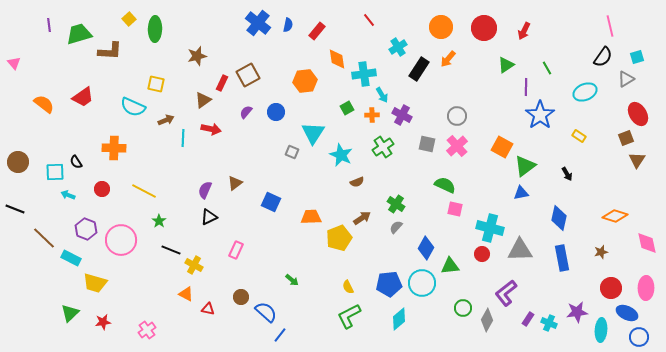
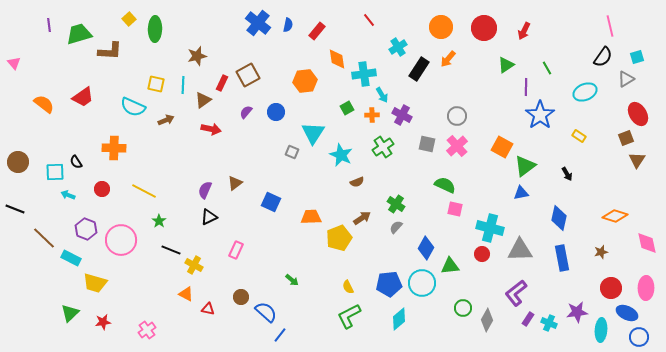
cyan line at (183, 138): moved 53 px up
purple L-shape at (506, 293): moved 10 px right
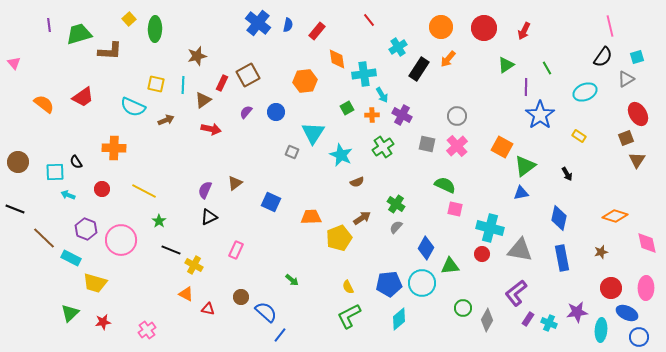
gray triangle at (520, 250): rotated 12 degrees clockwise
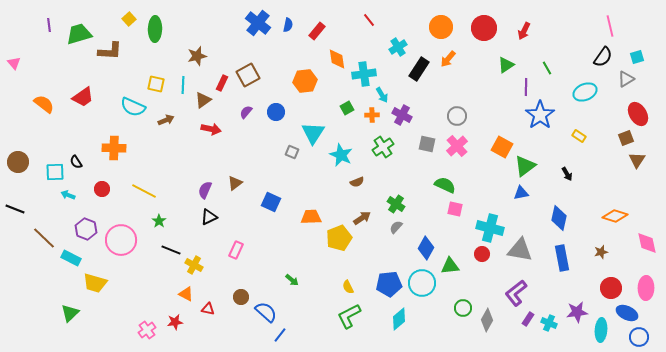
red star at (103, 322): moved 72 px right
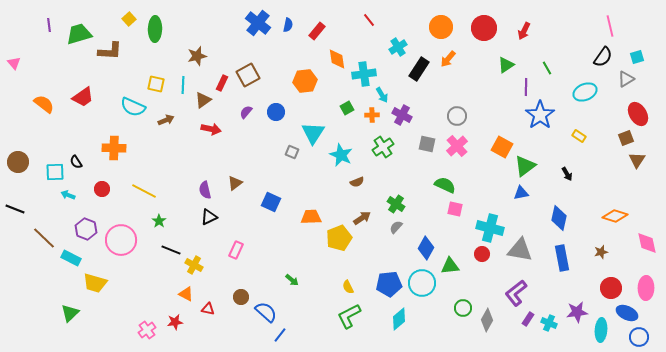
purple semicircle at (205, 190): rotated 36 degrees counterclockwise
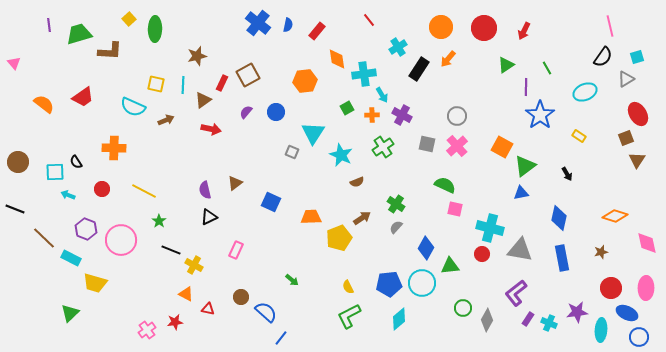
blue line at (280, 335): moved 1 px right, 3 px down
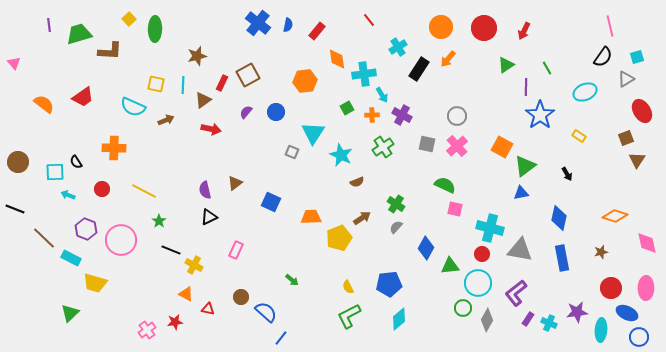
red ellipse at (638, 114): moved 4 px right, 3 px up
cyan circle at (422, 283): moved 56 px right
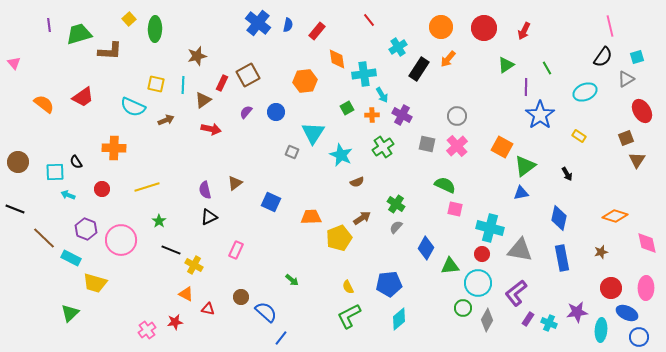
yellow line at (144, 191): moved 3 px right, 4 px up; rotated 45 degrees counterclockwise
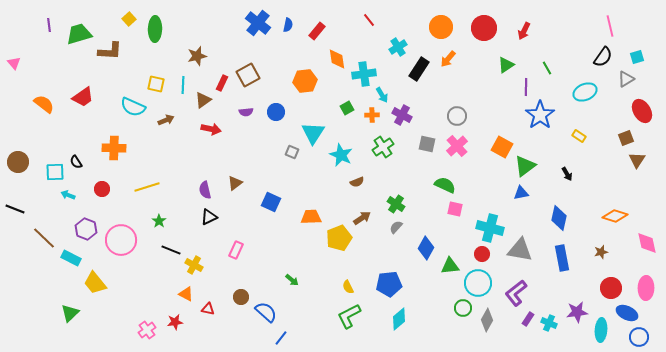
purple semicircle at (246, 112): rotated 136 degrees counterclockwise
yellow trapezoid at (95, 283): rotated 35 degrees clockwise
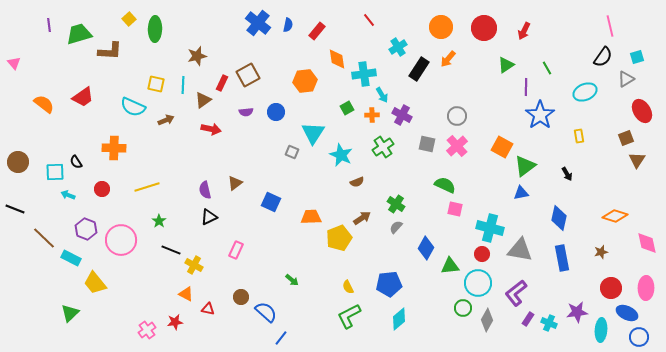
yellow rectangle at (579, 136): rotated 48 degrees clockwise
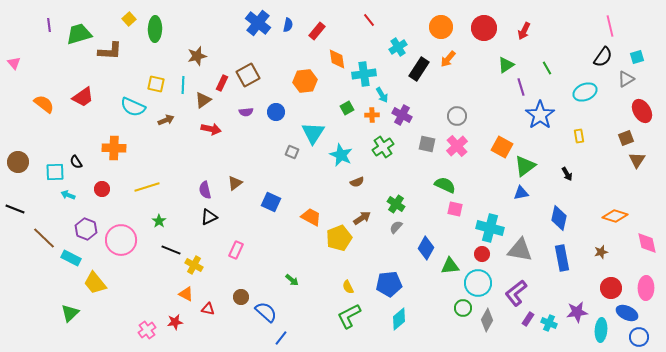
purple line at (526, 87): moved 5 px left; rotated 18 degrees counterclockwise
orange trapezoid at (311, 217): rotated 30 degrees clockwise
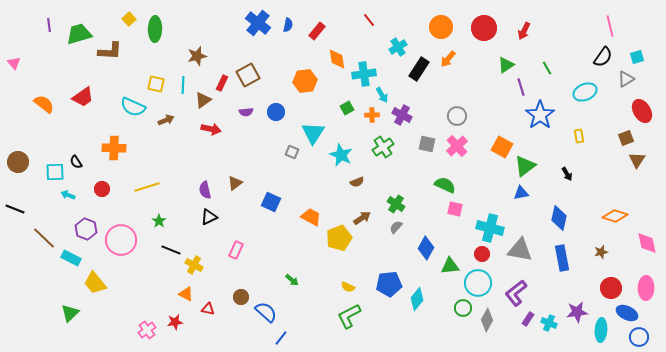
yellow semicircle at (348, 287): rotated 40 degrees counterclockwise
cyan diamond at (399, 319): moved 18 px right, 20 px up; rotated 10 degrees counterclockwise
